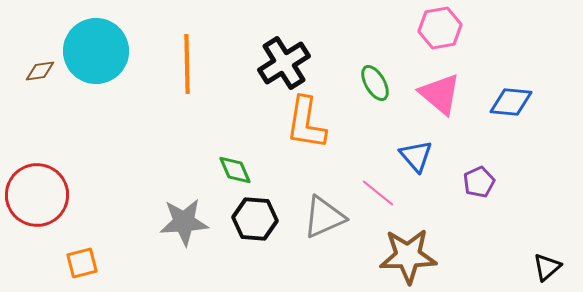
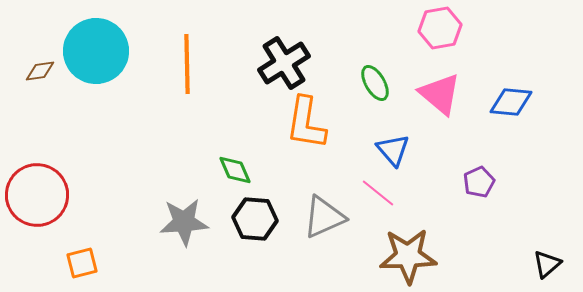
blue triangle: moved 23 px left, 6 px up
black triangle: moved 3 px up
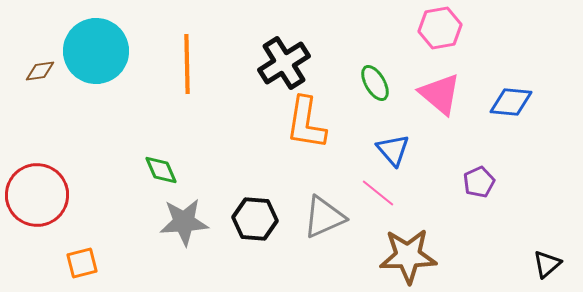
green diamond: moved 74 px left
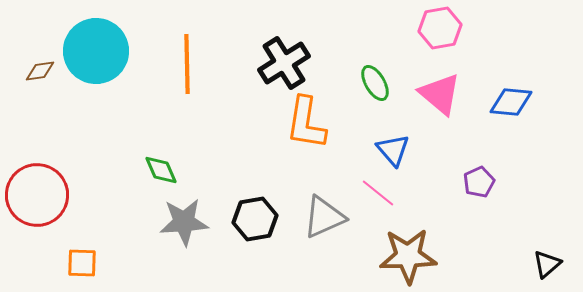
black hexagon: rotated 15 degrees counterclockwise
orange square: rotated 16 degrees clockwise
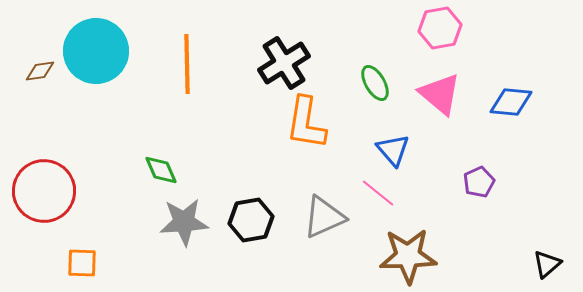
red circle: moved 7 px right, 4 px up
black hexagon: moved 4 px left, 1 px down
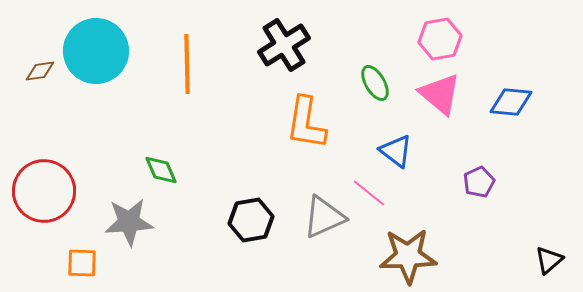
pink hexagon: moved 11 px down
black cross: moved 18 px up
blue triangle: moved 3 px right, 1 px down; rotated 12 degrees counterclockwise
pink line: moved 9 px left
gray star: moved 55 px left
black triangle: moved 2 px right, 4 px up
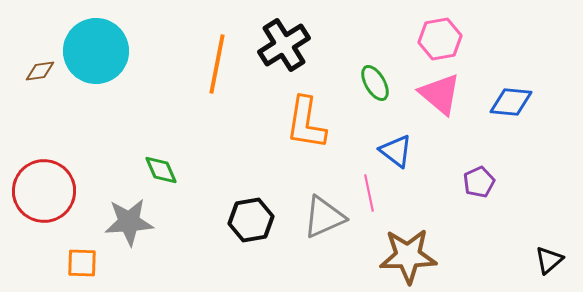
orange line: moved 30 px right; rotated 12 degrees clockwise
pink line: rotated 39 degrees clockwise
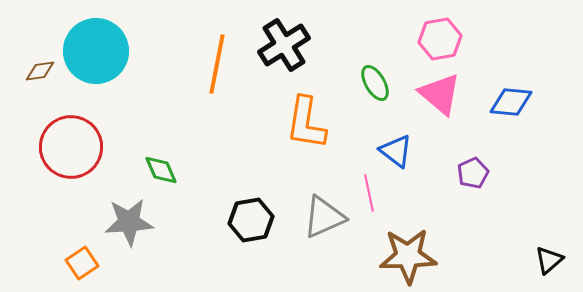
purple pentagon: moved 6 px left, 9 px up
red circle: moved 27 px right, 44 px up
orange square: rotated 36 degrees counterclockwise
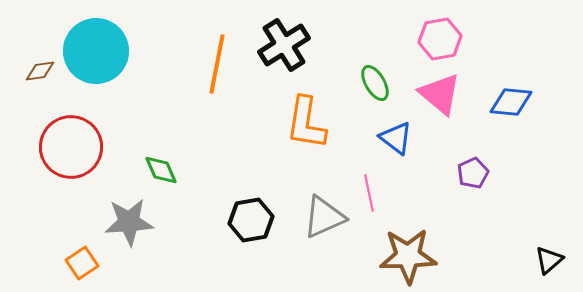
blue triangle: moved 13 px up
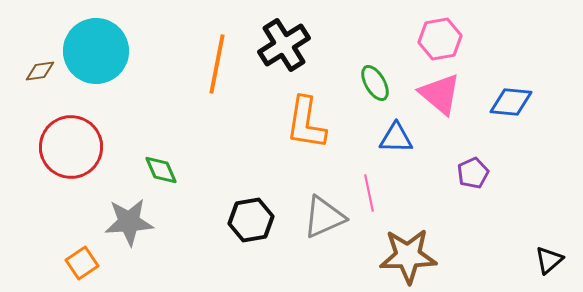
blue triangle: rotated 36 degrees counterclockwise
